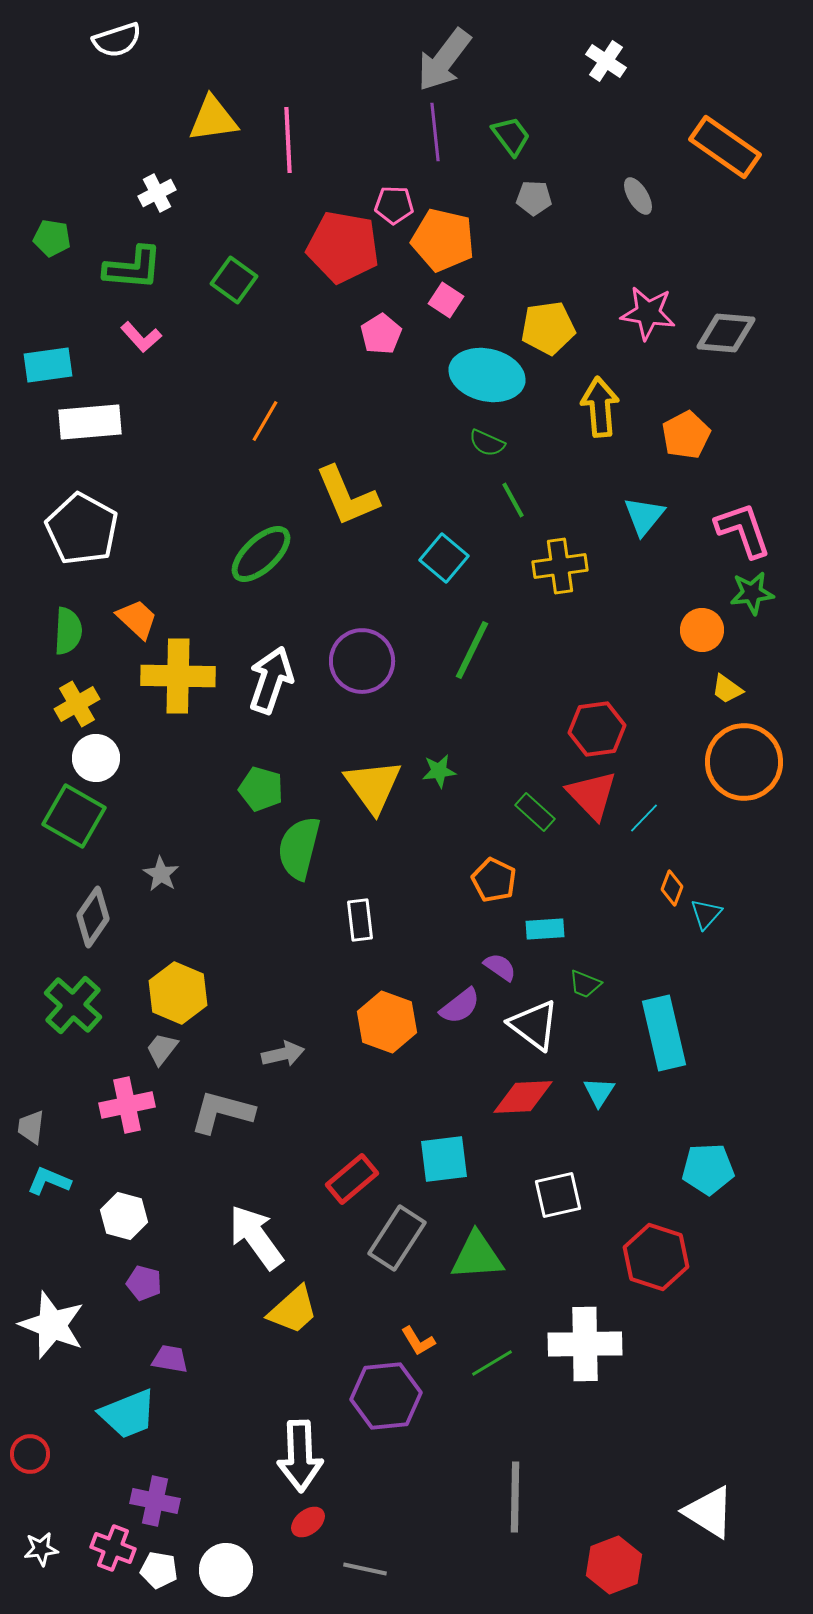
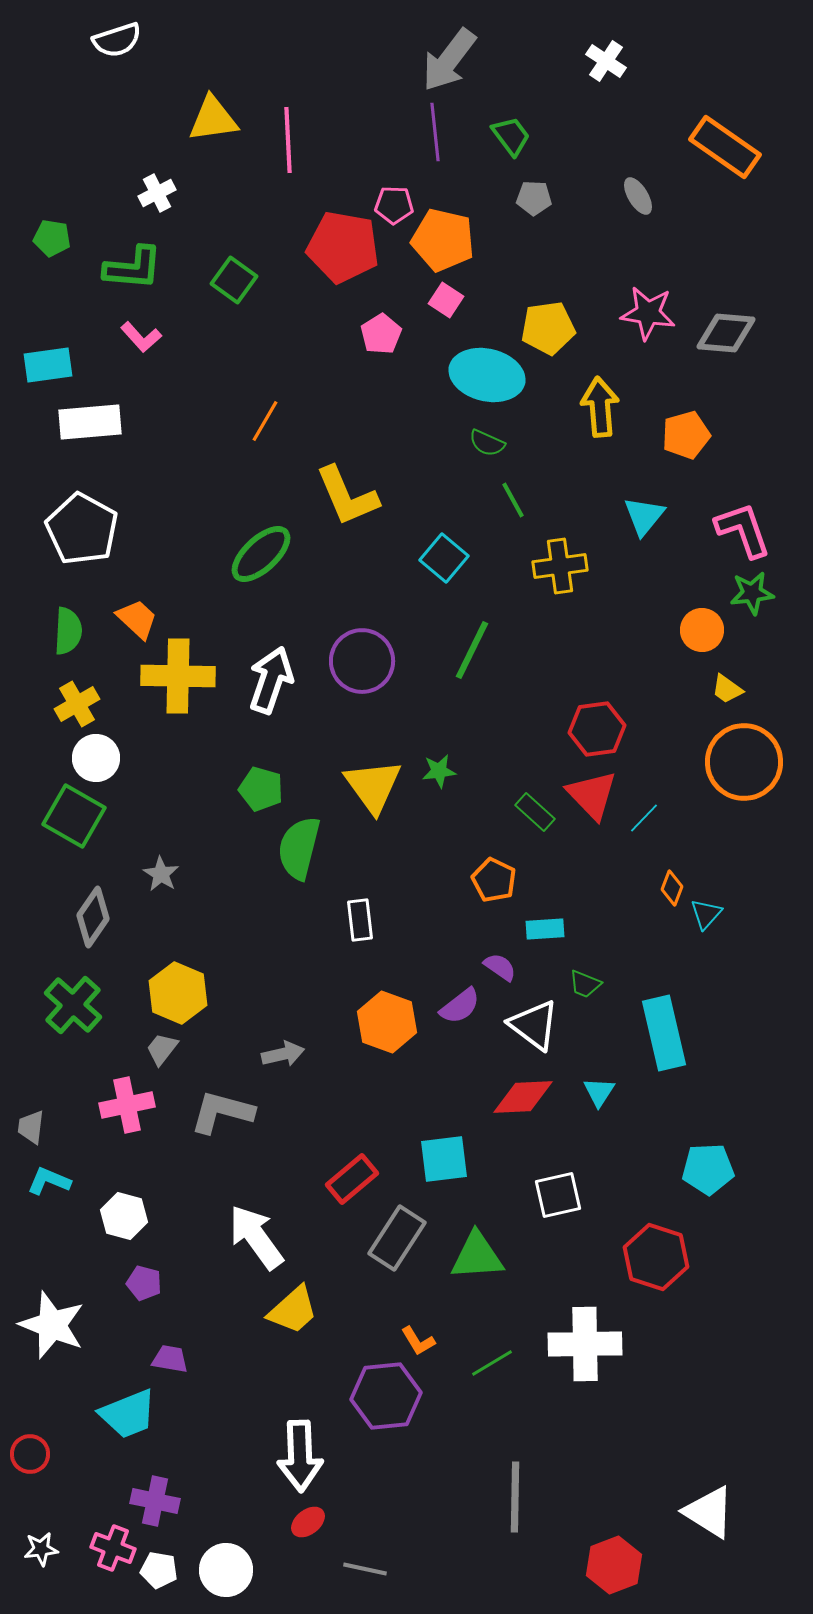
gray arrow at (444, 60): moved 5 px right
orange pentagon at (686, 435): rotated 12 degrees clockwise
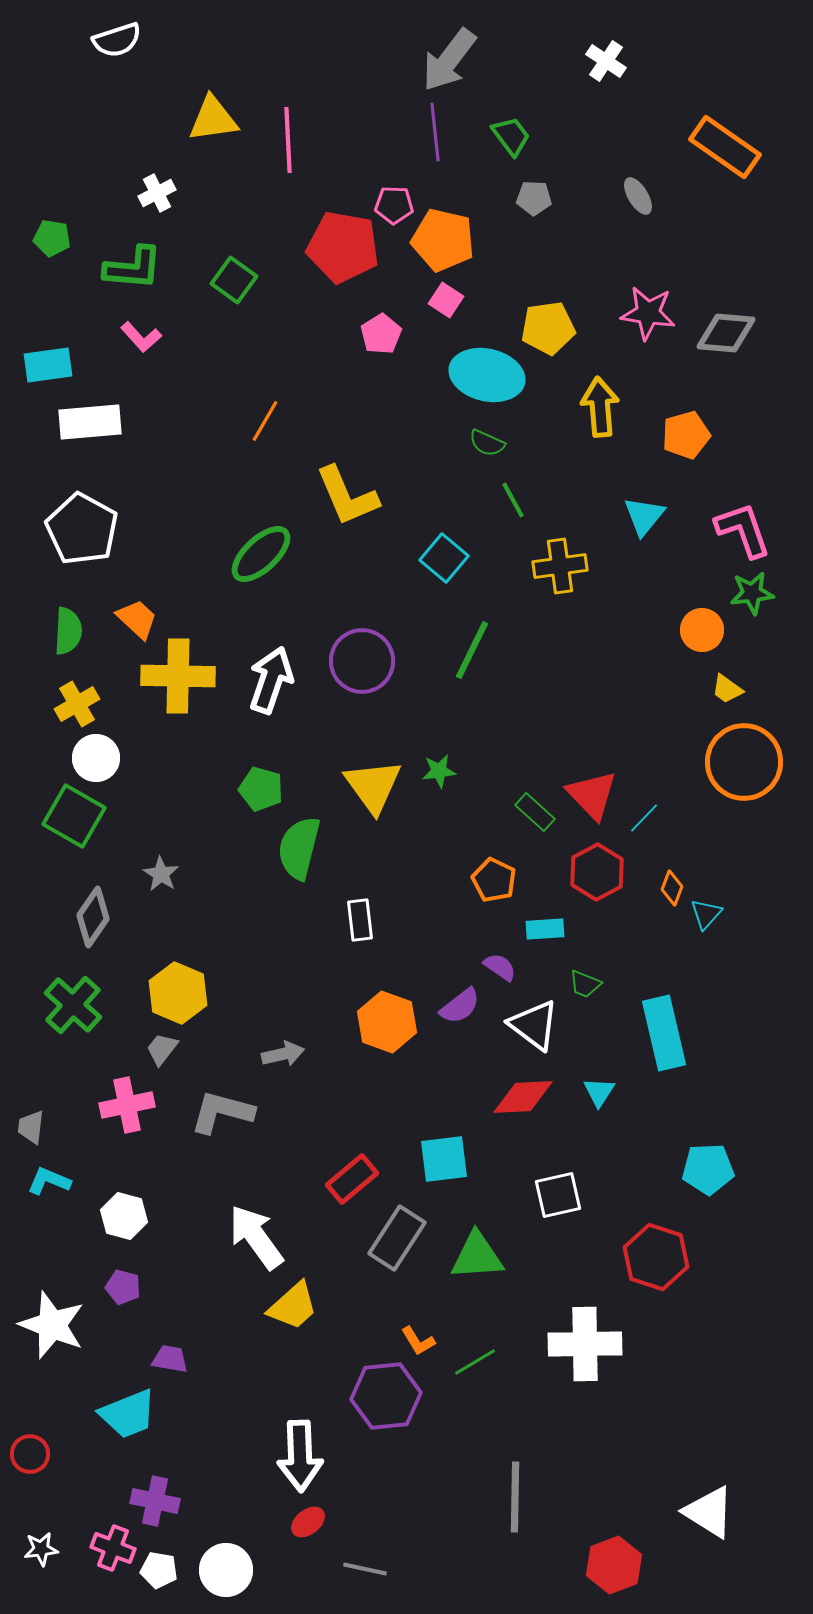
red hexagon at (597, 729): moved 143 px down; rotated 20 degrees counterclockwise
purple pentagon at (144, 1283): moved 21 px left, 4 px down
yellow trapezoid at (293, 1310): moved 4 px up
green line at (492, 1363): moved 17 px left, 1 px up
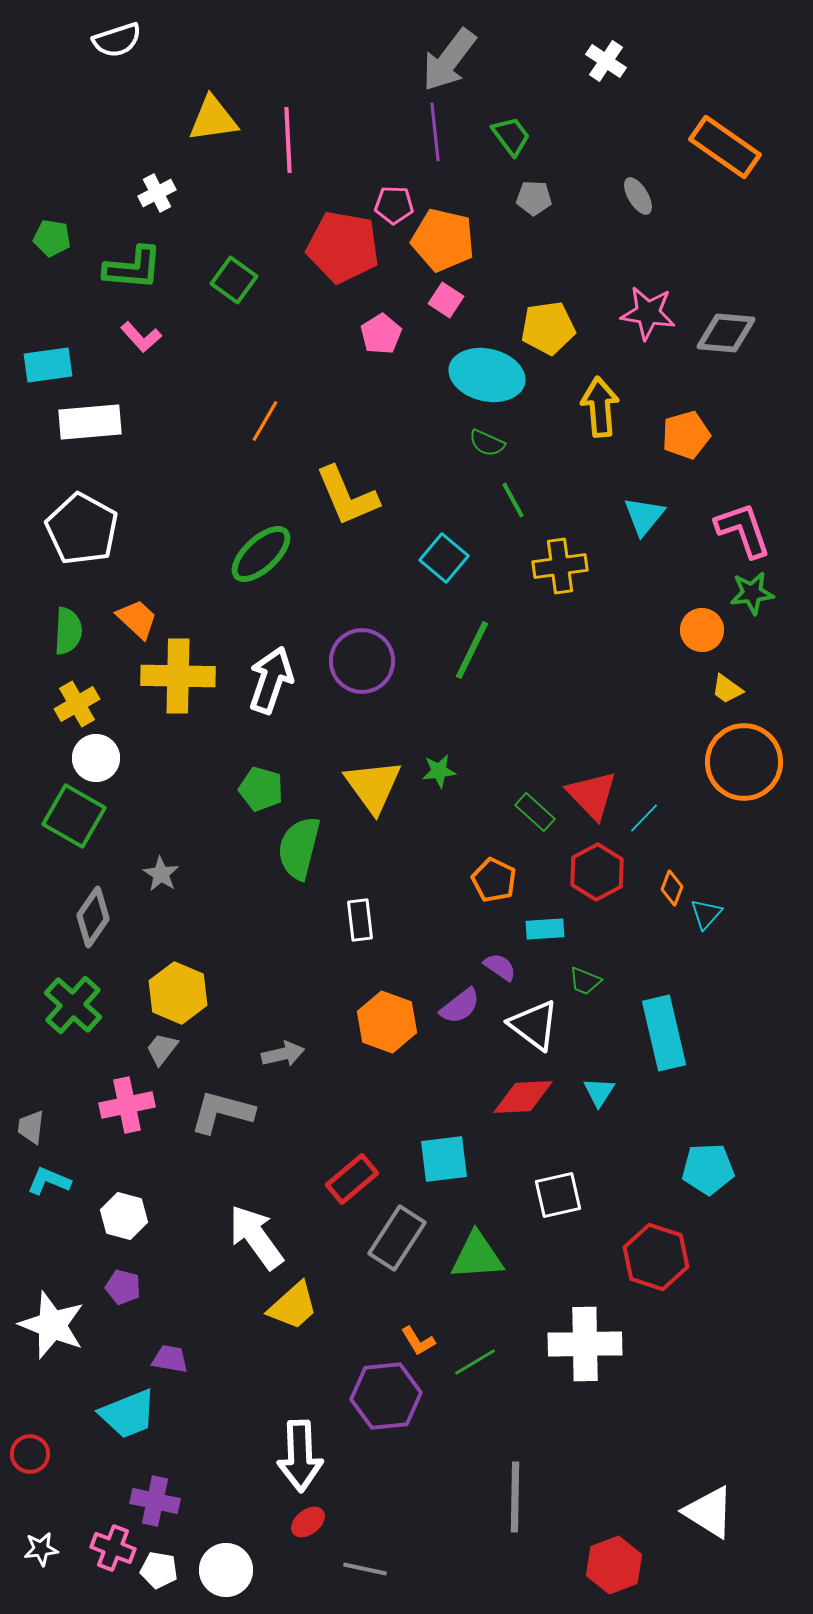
green trapezoid at (585, 984): moved 3 px up
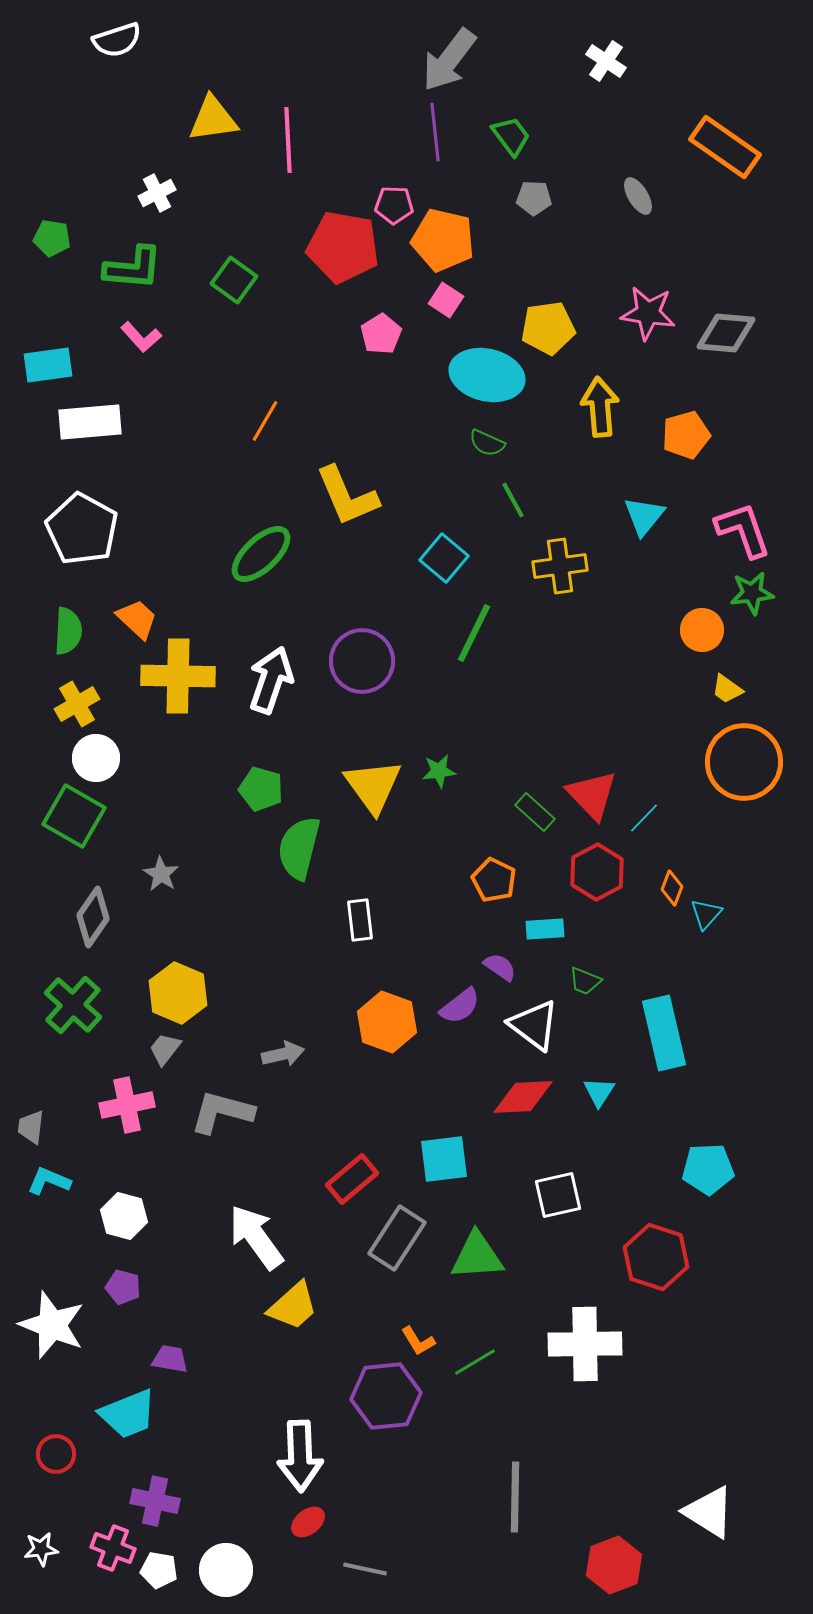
green line at (472, 650): moved 2 px right, 17 px up
gray trapezoid at (162, 1049): moved 3 px right
red circle at (30, 1454): moved 26 px right
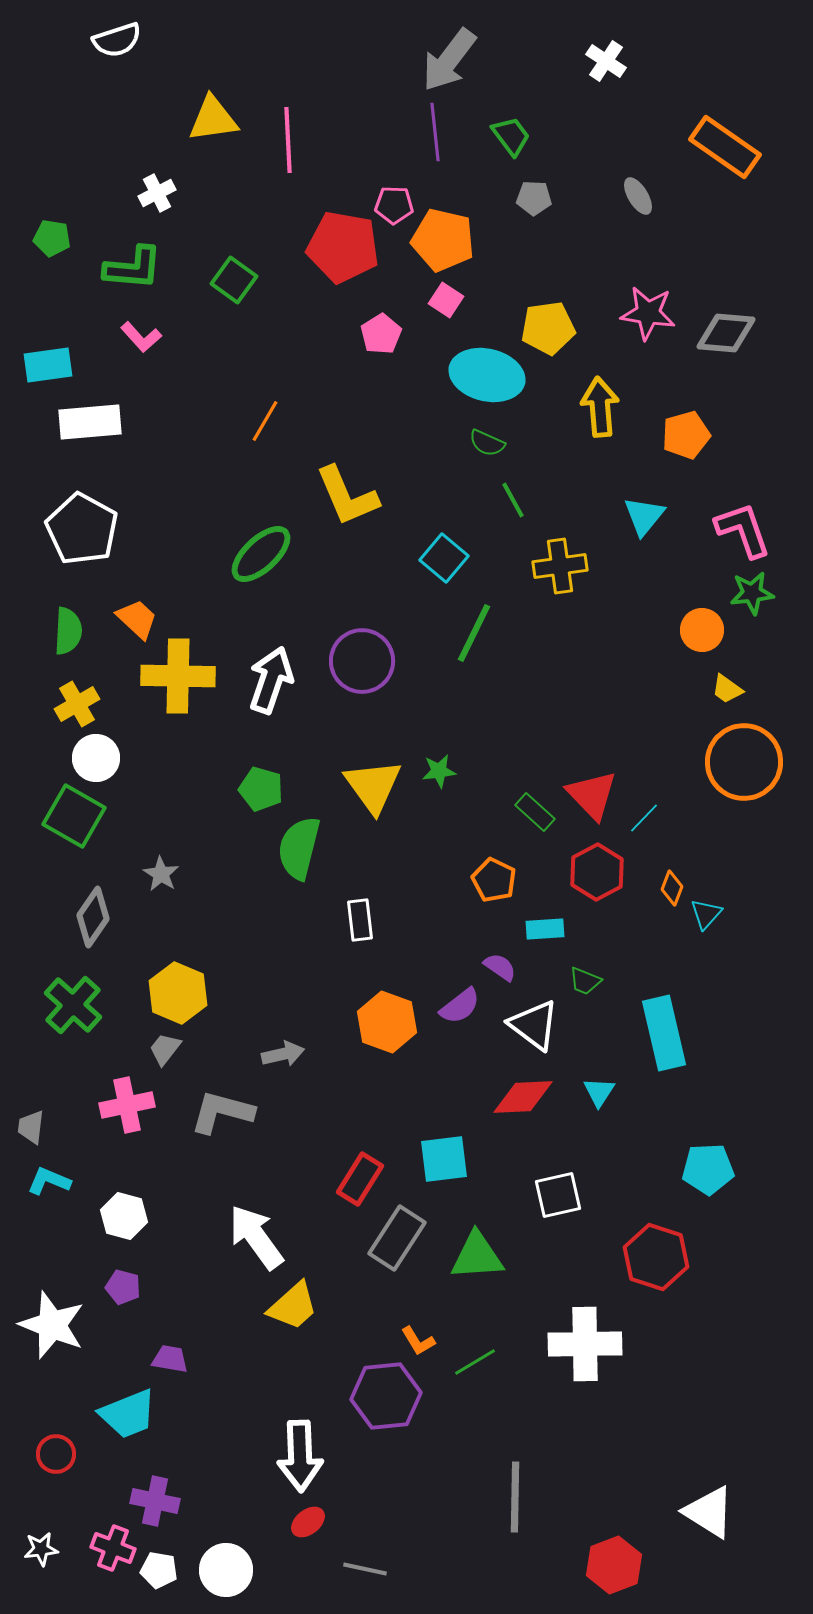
red rectangle at (352, 1179): moved 8 px right; rotated 18 degrees counterclockwise
